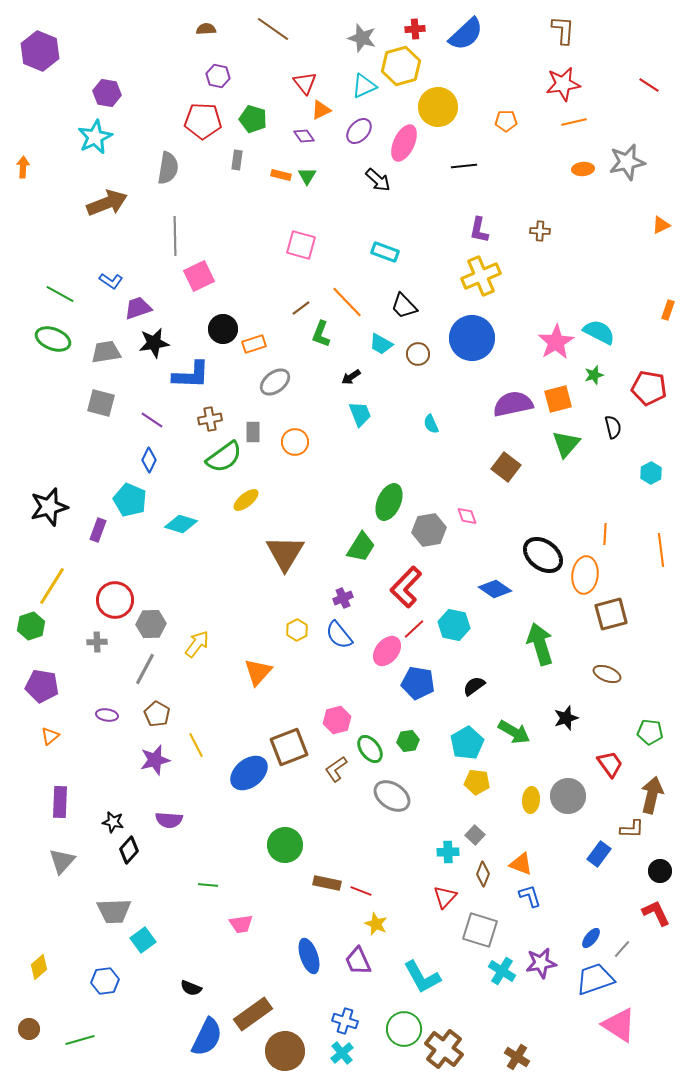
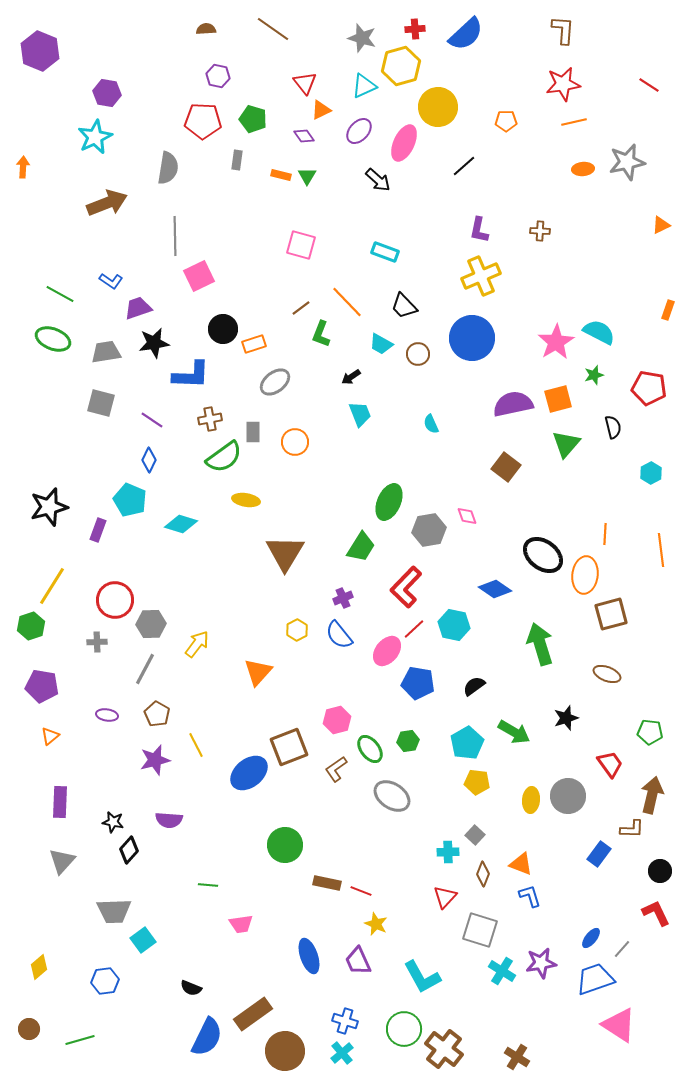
black line at (464, 166): rotated 35 degrees counterclockwise
yellow ellipse at (246, 500): rotated 48 degrees clockwise
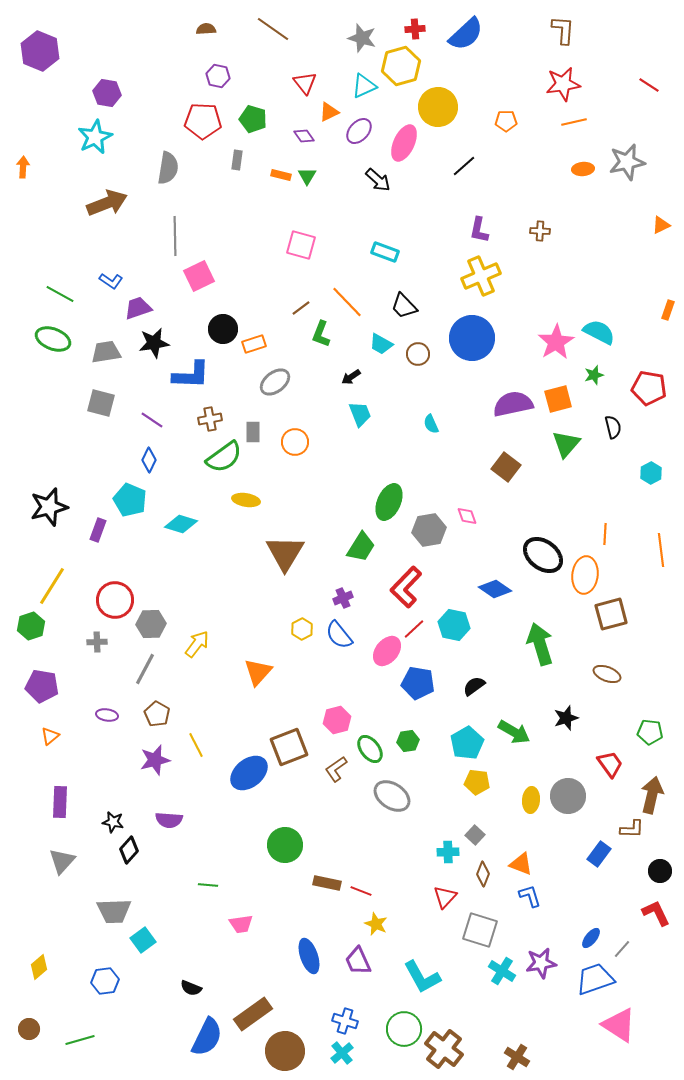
orange triangle at (321, 110): moved 8 px right, 2 px down
yellow hexagon at (297, 630): moved 5 px right, 1 px up
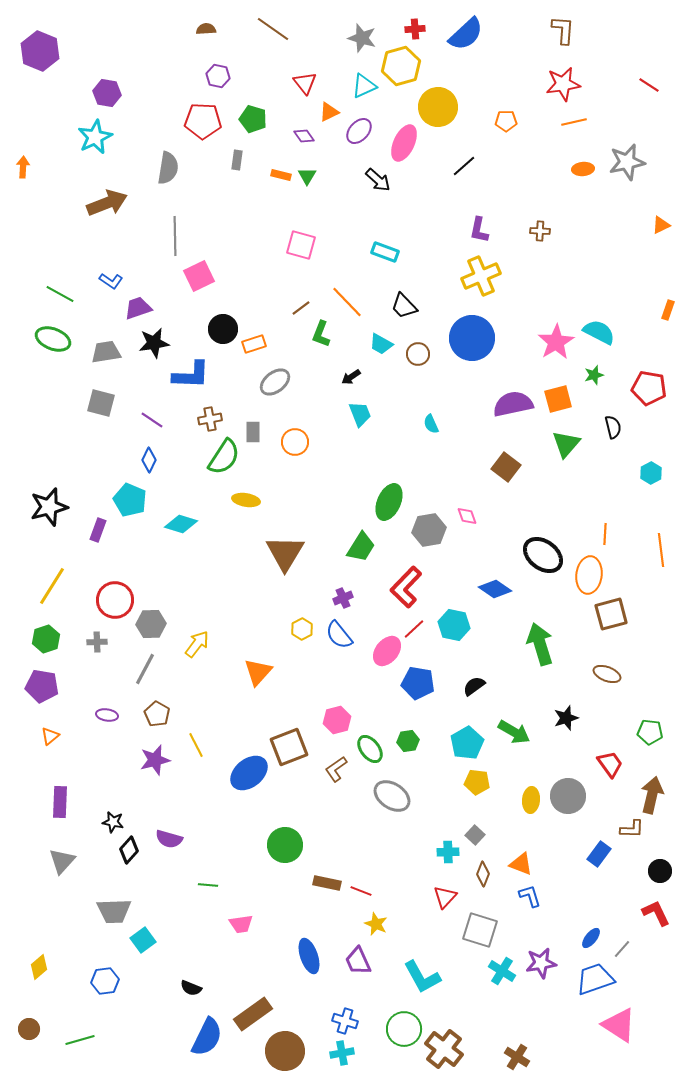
green semicircle at (224, 457): rotated 21 degrees counterclockwise
orange ellipse at (585, 575): moved 4 px right
green hexagon at (31, 626): moved 15 px right, 13 px down
purple semicircle at (169, 820): moved 19 px down; rotated 12 degrees clockwise
cyan cross at (342, 1053): rotated 30 degrees clockwise
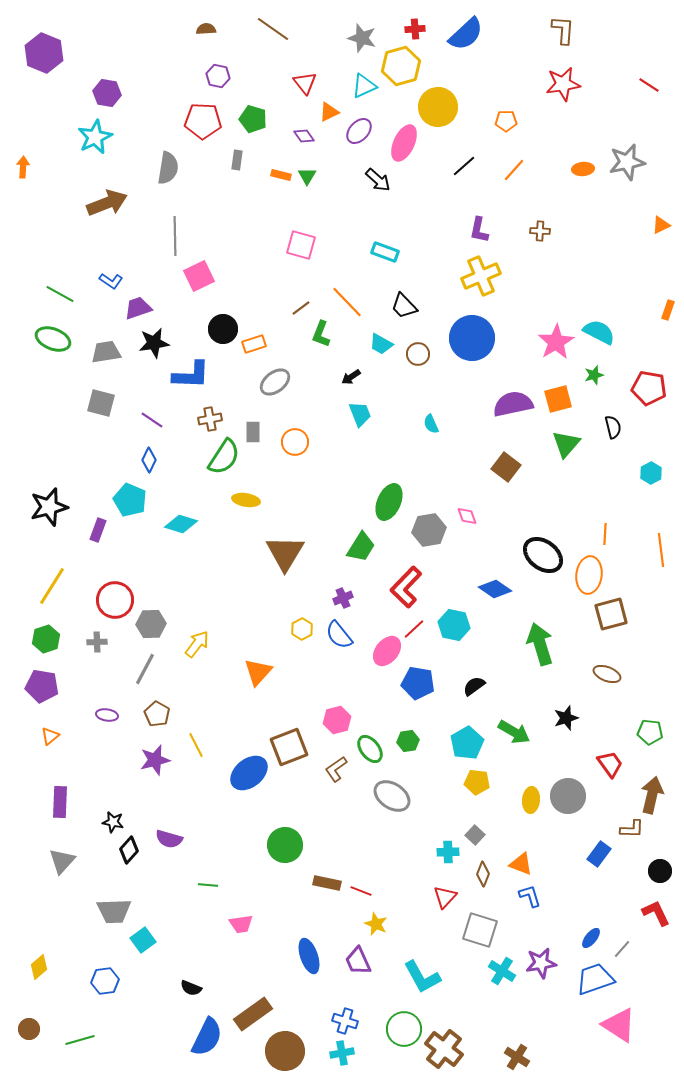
purple hexagon at (40, 51): moved 4 px right, 2 px down
orange line at (574, 122): moved 60 px left, 48 px down; rotated 35 degrees counterclockwise
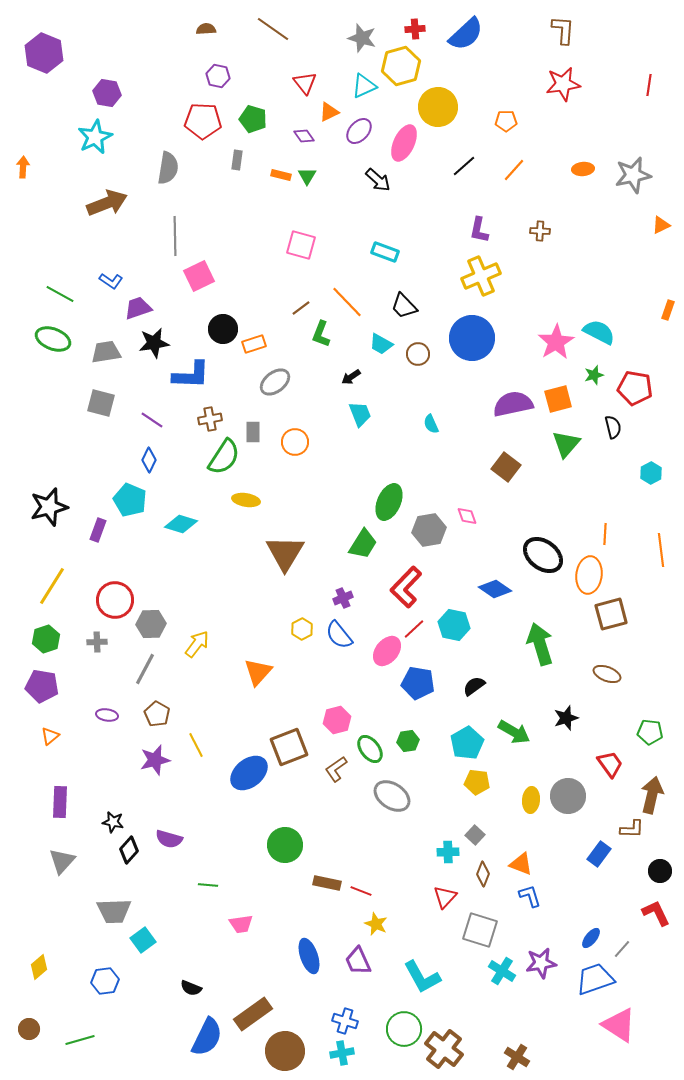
red line at (649, 85): rotated 65 degrees clockwise
gray star at (627, 162): moved 6 px right, 13 px down
red pentagon at (649, 388): moved 14 px left
green trapezoid at (361, 547): moved 2 px right, 3 px up
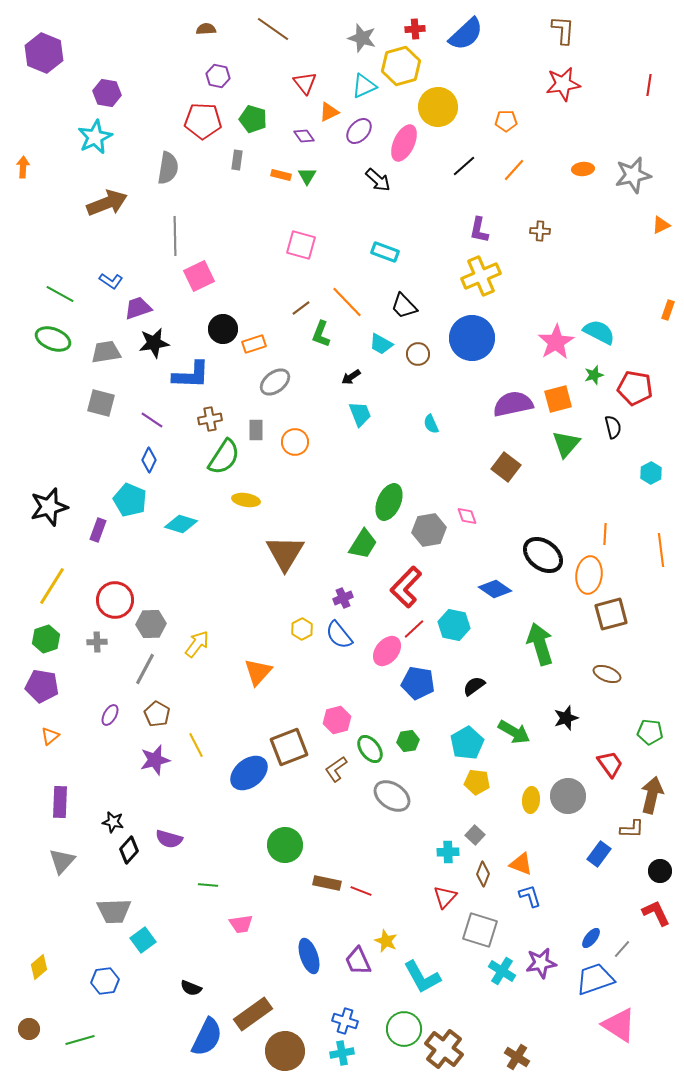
gray rectangle at (253, 432): moved 3 px right, 2 px up
purple ellipse at (107, 715): moved 3 px right; rotated 70 degrees counterclockwise
yellow star at (376, 924): moved 10 px right, 17 px down
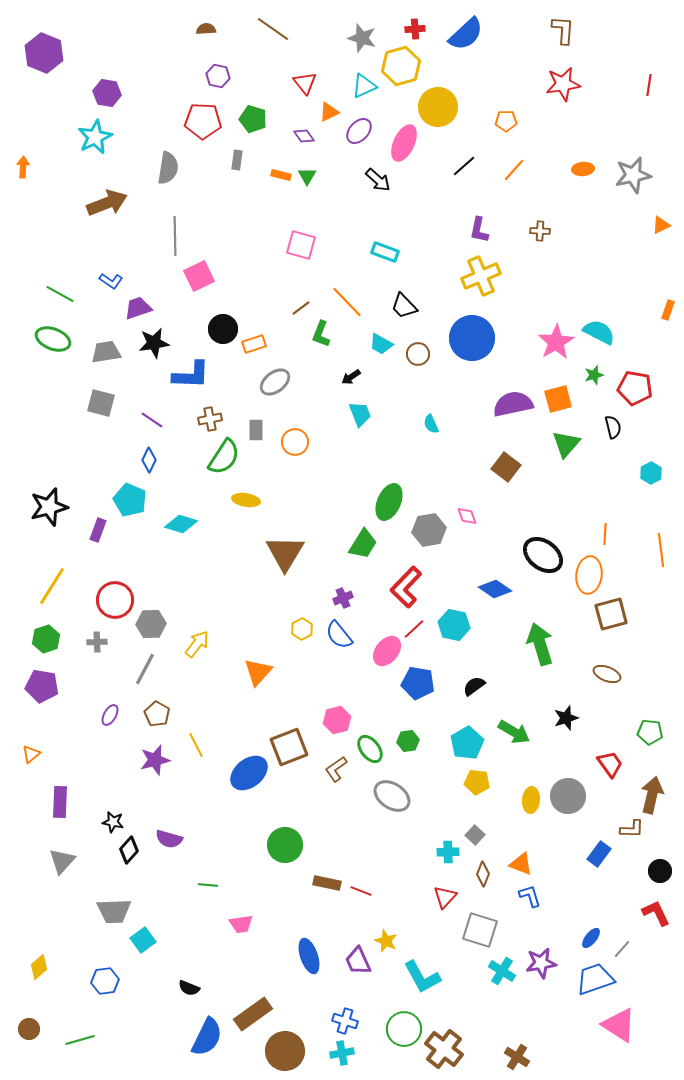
orange triangle at (50, 736): moved 19 px left, 18 px down
black semicircle at (191, 988): moved 2 px left
